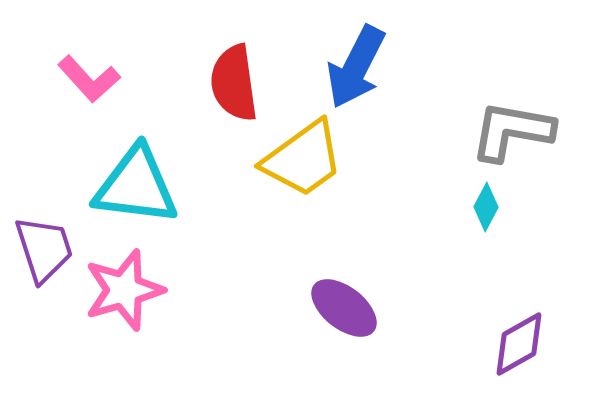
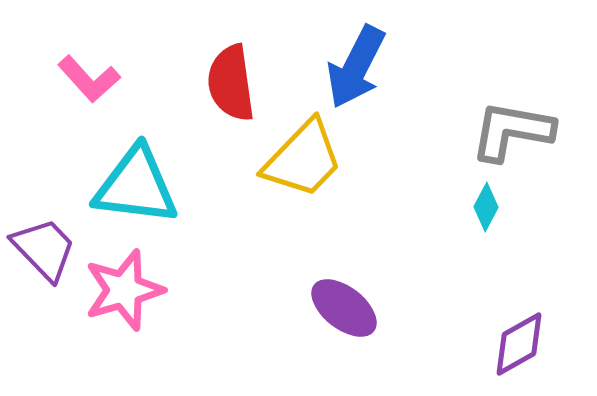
red semicircle: moved 3 px left
yellow trapezoid: rotated 10 degrees counterclockwise
purple trapezoid: rotated 26 degrees counterclockwise
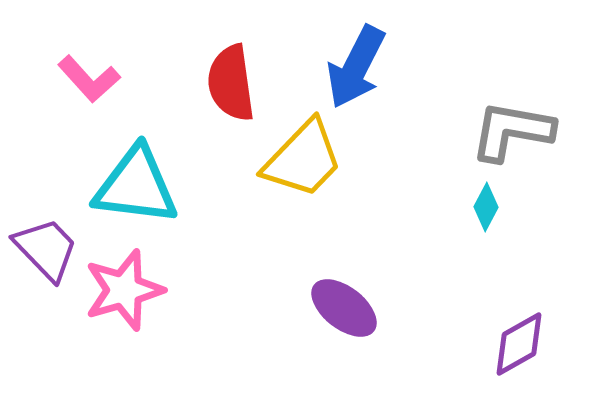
purple trapezoid: moved 2 px right
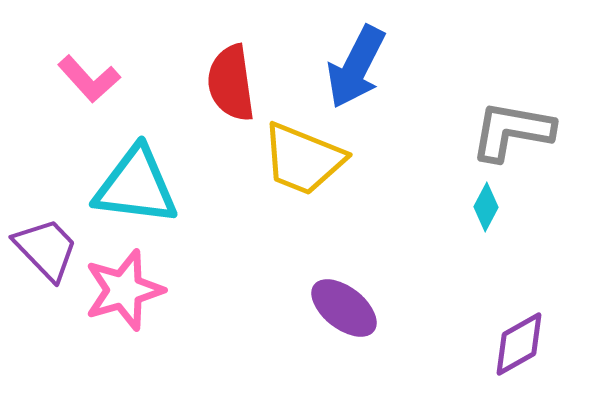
yellow trapezoid: rotated 68 degrees clockwise
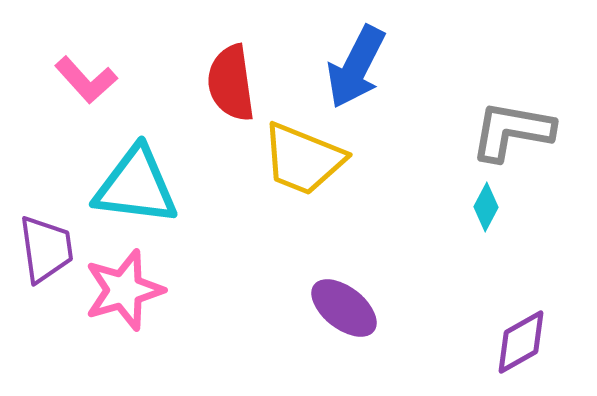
pink L-shape: moved 3 px left, 1 px down
purple trapezoid: rotated 36 degrees clockwise
purple diamond: moved 2 px right, 2 px up
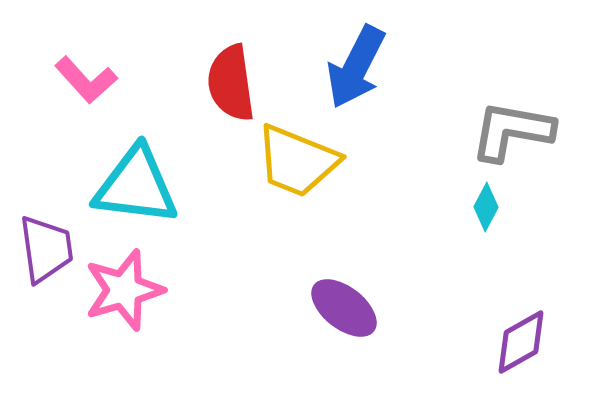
yellow trapezoid: moved 6 px left, 2 px down
